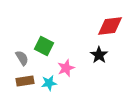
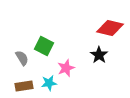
red diamond: moved 2 px down; rotated 20 degrees clockwise
brown rectangle: moved 1 px left, 5 px down
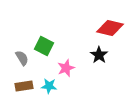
cyan star: moved 3 px down; rotated 14 degrees clockwise
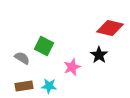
gray semicircle: rotated 28 degrees counterclockwise
pink star: moved 6 px right, 1 px up
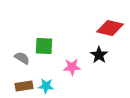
green square: rotated 24 degrees counterclockwise
pink star: rotated 18 degrees clockwise
cyan star: moved 3 px left
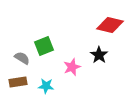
red diamond: moved 3 px up
green square: rotated 24 degrees counterclockwise
pink star: rotated 18 degrees counterclockwise
brown rectangle: moved 6 px left, 4 px up
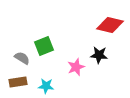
black star: rotated 30 degrees counterclockwise
pink star: moved 4 px right
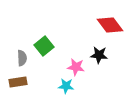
red diamond: rotated 40 degrees clockwise
green square: rotated 18 degrees counterclockwise
gray semicircle: rotated 56 degrees clockwise
pink star: rotated 30 degrees clockwise
cyan star: moved 20 px right
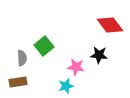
cyan star: rotated 21 degrees counterclockwise
